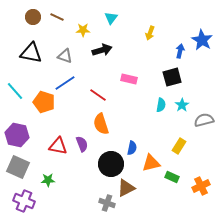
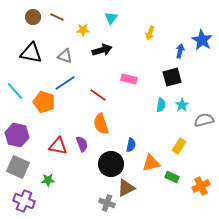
blue semicircle: moved 1 px left, 3 px up
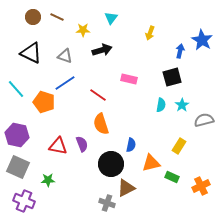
black triangle: rotated 15 degrees clockwise
cyan line: moved 1 px right, 2 px up
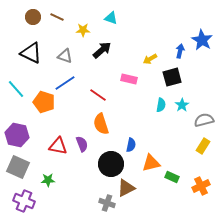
cyan triangle: rotated 48 degrees counterclockwise
yellow arrow: moved 26 px down; rotated 40 degrees clockwise
black arrow: rotated 24 degrees counterclockwise
yellow rectangle: moved 24 px right
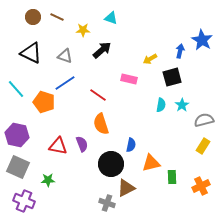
green rectangle: rotated 64 degrees clockwise
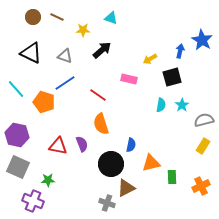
purple cross: moved 9 px right
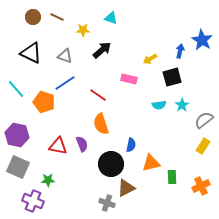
cyan semicircle: moved 2 px left; rotated 72 degrees clockwise
gray semicircle: rotated 24 degrees counterclockwise
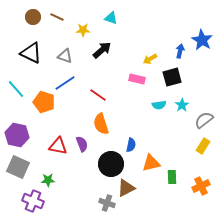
pink rectangle: moved 8 px right
